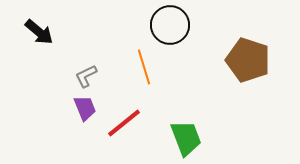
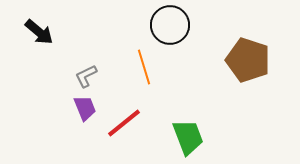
green trapezoid: moved 2 px right, 1 px up
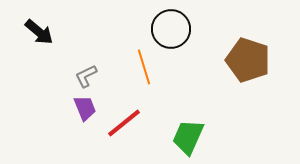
black circle: moved 1 px right, 4 px down
green trapezoid: rotated 135 degrees counterclockwise
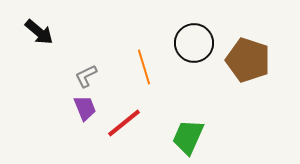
black circle: moved 23 px right, 14 px down
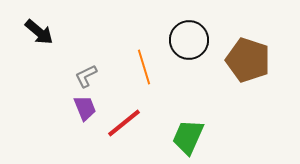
black circle: moved 5 px left, 3 px up
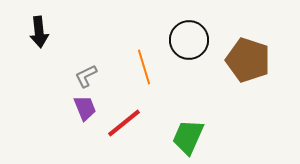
black arrow: rotated 44 degrees clockwise
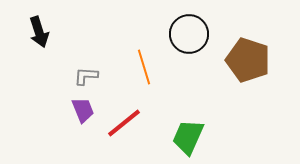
black arrow: rotated 12 degrees counterclockwise
black circle: moved 6 px up
gray L-shape: rotated 30 degrees clockwise
purple trapezoid: moved 2 px left, 2 px down
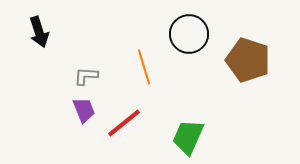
purple trapezoid: moved 1 px right
